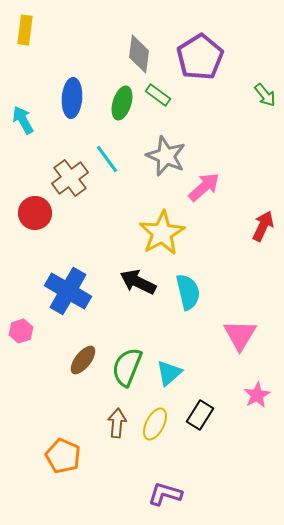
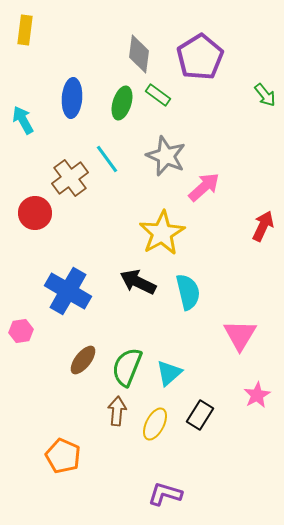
pink hexagon: rotated 10 degrees clockwise
brown arrow: moved 12 px up
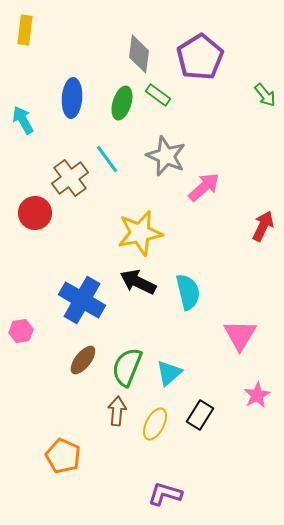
yellow star: moved 22 px left; rotated 18 degrees clockwise
blue cross: moved 14 px right, 9 px down
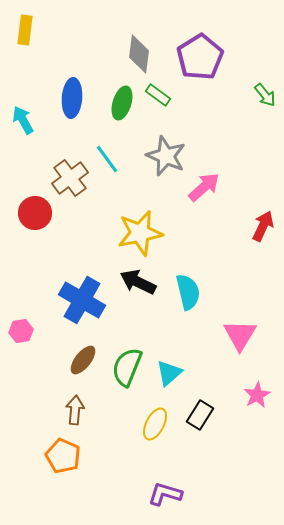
brown arrow: moved 42 px left, 1 px up
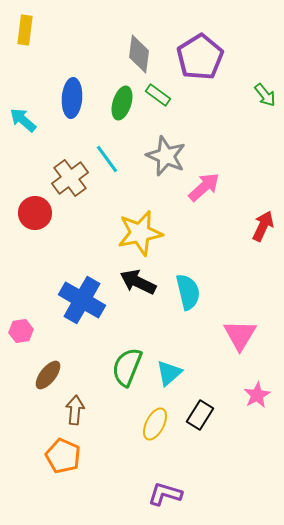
cyan arrow: rotated 20 degrees counterclockwise
brown ellipse: moved 35 px left, 15 px down
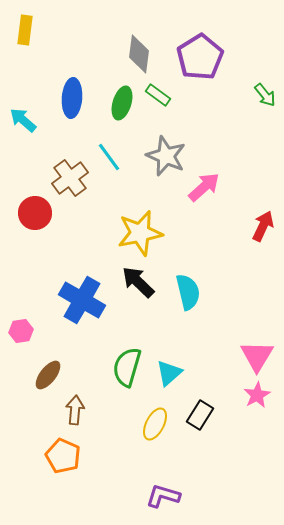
cyan line: moved 2 px right, 2 px up
black arrow: rotated 18 degrees clockwise
pink triangle: moved 17 px right, 21 px down
green semicircle: rotated 6 degrees counterclockwise
purple L-shape: moved 2 px left, 2 px down
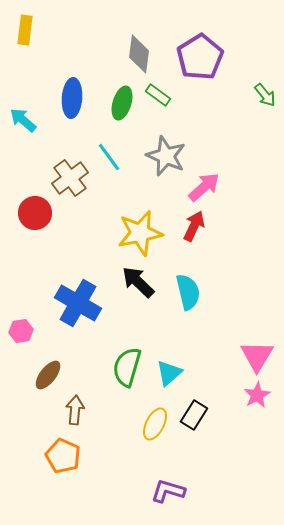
red arrow: moved 69 px left
blue cross: moved 4 px left, 3 px down
black rectangle: moved 6 px left
purple L-shape: moved 5 px right, 5 px up
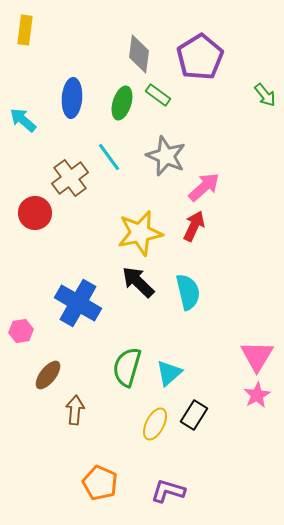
orange pentagon: moved 37 px right, 27 px down
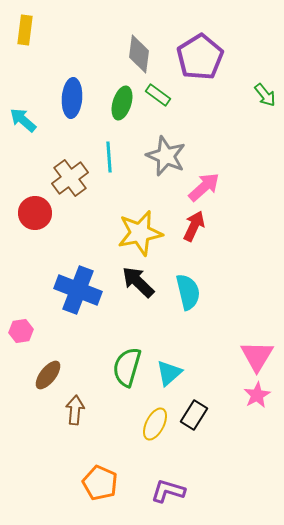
cyan line: rotated 32 degrees clockwise
blue cross: moved 13 px up; rotated 9 degrees counterclockwise
